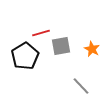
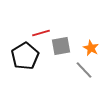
orange star: moved 1 px left, 1 px up
gray line: moved 3 px right, 16 px up
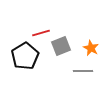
gray square: rotated 12 degrees counterclockwise
gray line: moved 1 px left, 1 px down; rotated 48 degrees counterclockwise
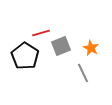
black pentagon: rotated 8 degrees counterclockwise
gray line: moved 2 px down; rotated 66 degrees clockwise
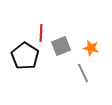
red line: rotated 72 degrees counterclockwise
orange star: rotated 14 degrees counterclockwise
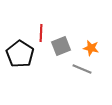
black pentagon: moved 5 px left, 2 px up
gray line: moved 1 px left, 4 px up; rotated 42 degrees counterclockwise
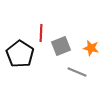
gray line: moved 5 px left, 3 px down
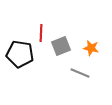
black pentagon: rotated 24 degrees counterclockwise
gray line: moved 3 px right, 1 px down
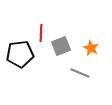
orange star: rotated 14 degrees clockwise
black pentagon: rotated 16 degrees counterclockwise
